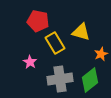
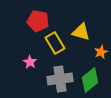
orange star: moved 2 px up
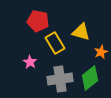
green diamond: moved 2 px up
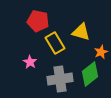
green diamond: moved 4 px up
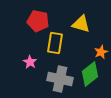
yellow triangle: moved 8 px up
yellow rectangle: rotated 40 degrees clockwise
gray cross: rotated 20 degrees clockwise
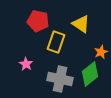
yellow triangle: rotated 18 degrees clockwise
yellow rectangle: moved 1 px right, 1 px up; rotated 10 degrees clockwise
pink star: moved 4 px left, 2 px down
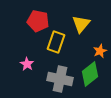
yellow triangle: rotated 36 degrees clockwise
orange star: moved 1 px left, 1 px up
pink star: moved 1 px right
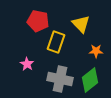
yellow triangle: rotated 24 degrees counterclockwise
orange star: moved 4 px left; rotated 24 degrees clockwise
green diamond: moved 6 px down
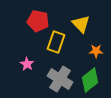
gray cross: rotated 20 degrees clockwise
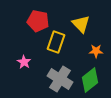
pink star: moved 3 px left, 2 px up
